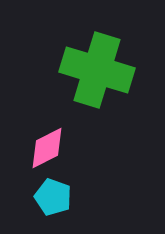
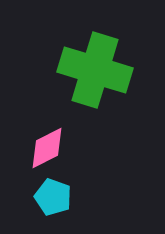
green cross: moved 2 px left
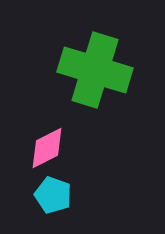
cyan pentagon: moved 2 px up
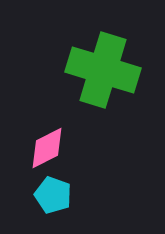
green cross: moved 8 px right
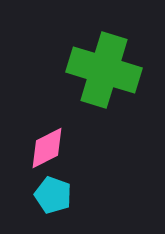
green cross: moved 1 px right
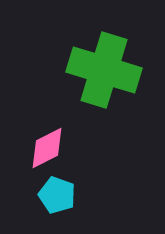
cyan pentagon: moved 4 px right
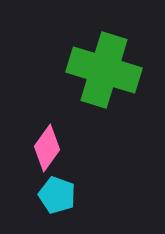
pink diamond: rotated 27 degrees counterclockwise
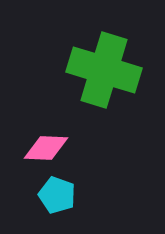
pink diamond: moved 1 px left; rotated 57 degrees clockwise
